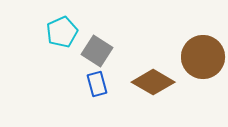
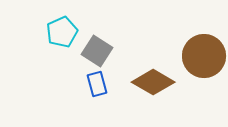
brown circle: moved 1 px right, 1 px up
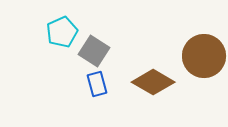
gray square: moved 3 px left
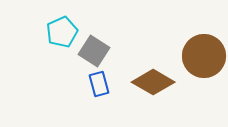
blue rectangle: moved 2 px right
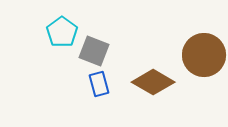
cyan pentagon: rotated 12 degrees counterclockwise
gray square: rotated 12 degrees counterclockwise
brown circle: moved 1 px up
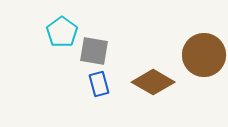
gray square: rotated 12 degrees counterclockwise
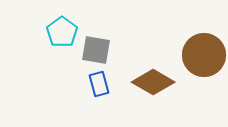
gray square: moved 2 px right, 1 px up
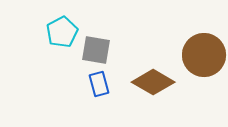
cyan pentagon: rotated 8 degrees clockwise
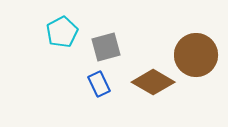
gray square: moved 10 px right, 3 px up; rotated 24 degrees counterclockwise
brown circle: moved 8 px left
blue rectangle: rotated 10 degrees counterclockwise
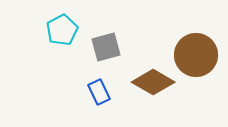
cyan pentagon: moved 2 px up
blue rectangle: moved 8 px down
